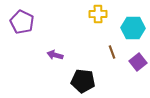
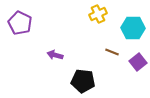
yellow cross: rotated 24 degrees counterclockwise
purple pentagon: moved 2 px left, 1 px down
brown line: rotated 48 degrees counterclockwise
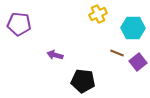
purple pentagon: moved 1 px left, 1 px down; rotated 20 degrees counterclockwise
brown line: moved 5 px right, 1 px down
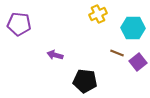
black pentagon: moved 2 px right
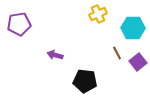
purple pentagon: rotated 15 degrees counterclockwise
brown line: rotated 40 degrees clockwise
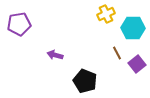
yellow cross: moved 8 px right
purple square: moved 1 px left, 2 px down
black pentagon: rotated 15 degrees clockwise
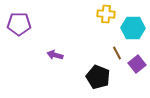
yellow cross: rotated 30 degrees clockwise
purple pentagon: rotated 10 degrees clockwise
black pentagon: moved 13 px right, 4 px up
